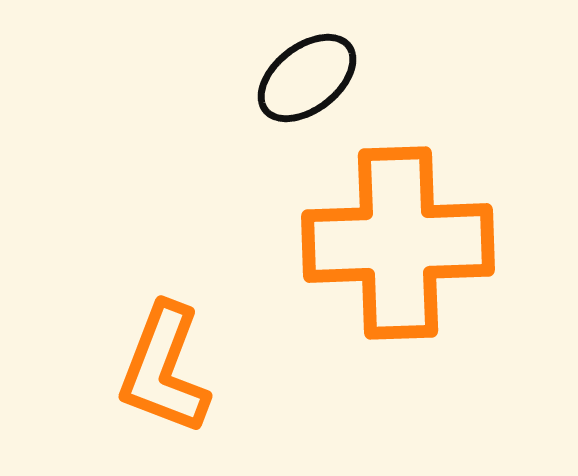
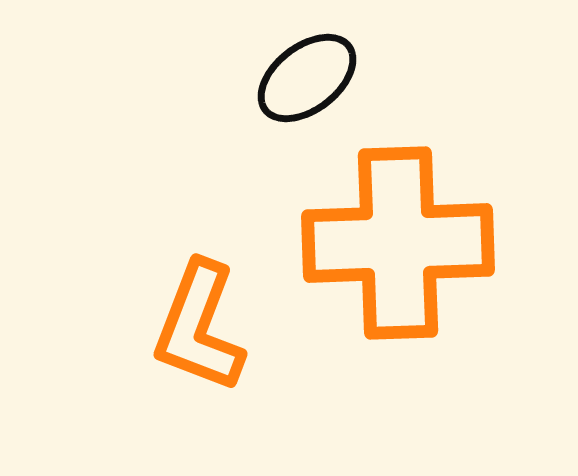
orange L-shape: moved 35 px right, 42 px up
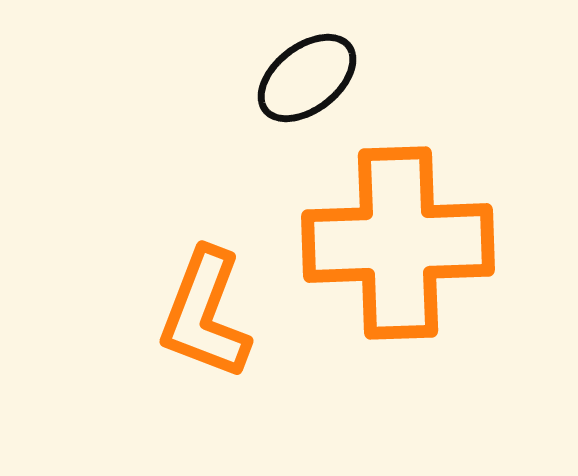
orange L-shape: moved 6 px right, 13 px up
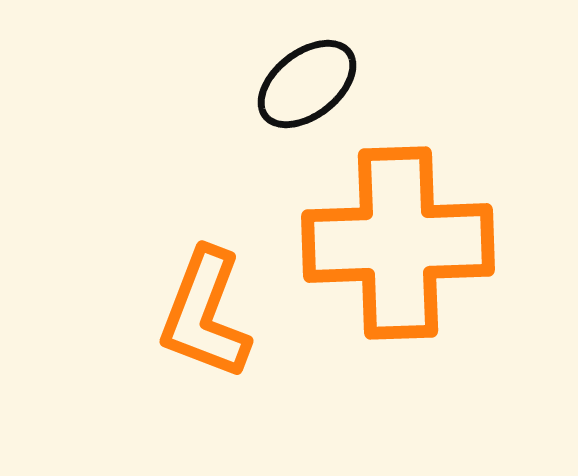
black ellipse: moved 6 px down
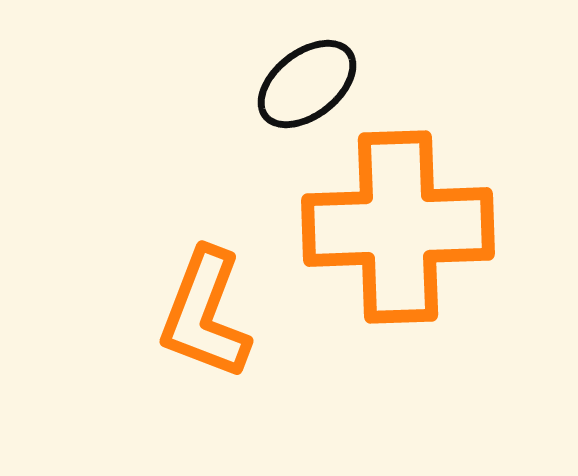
orange cross: moved 16 px up
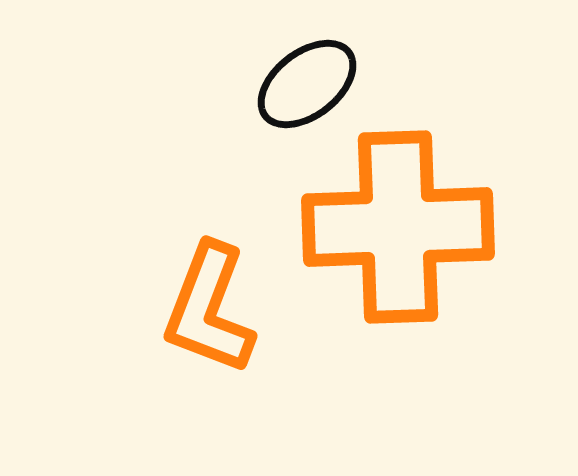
orange L-shape: moved 4 px right, 5 px up
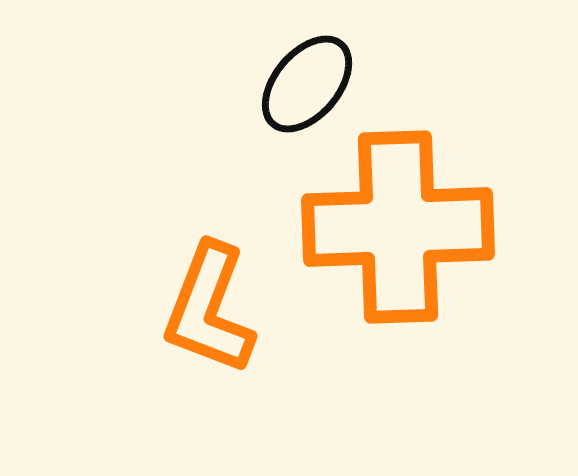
black ellipse: rotated 12 degrees counterclockwise
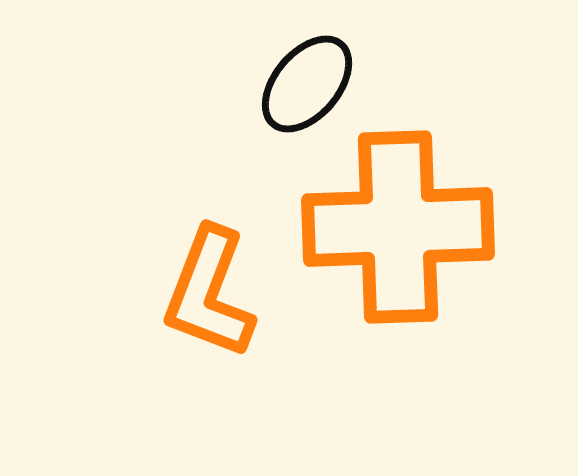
orange L-shape: moved 16 px up
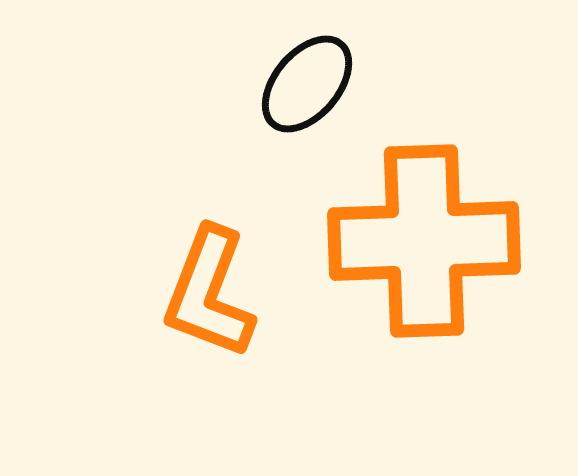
orange cross: moved 26 px right, 14 px down
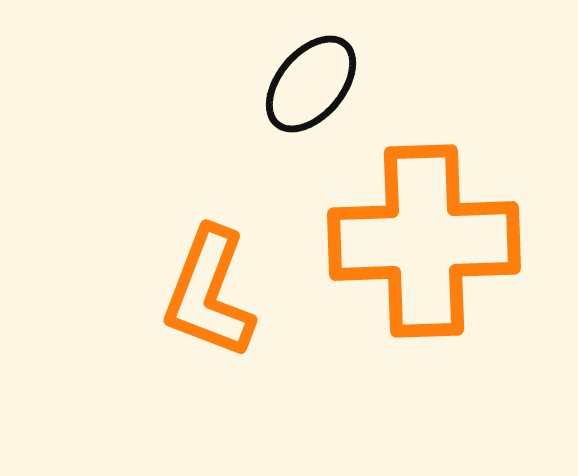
black ellipse: moved 4 px right
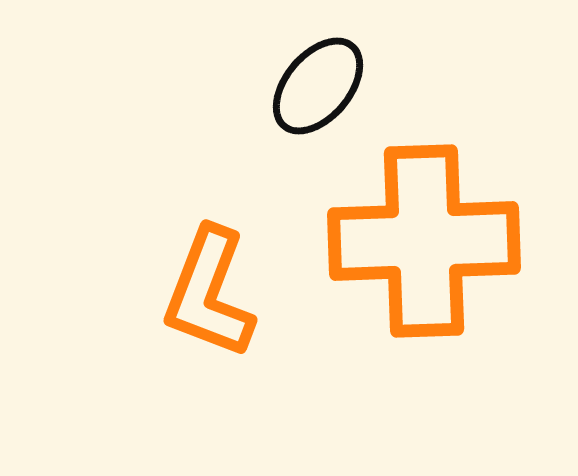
black ellipse: moved 7 px right, 2 px down
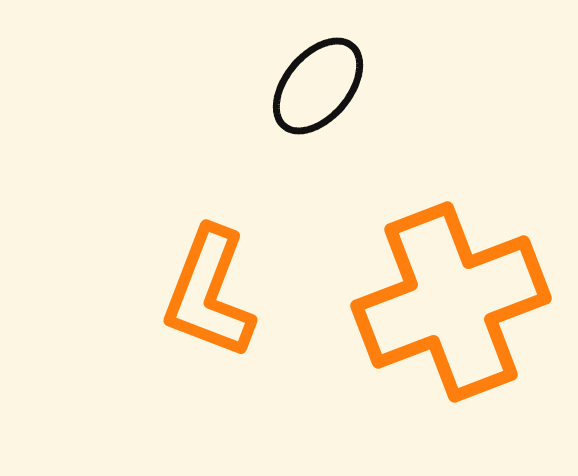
orange cross: moved 27 px right, 61 px down; rotated 19 degrees counterclockwise
